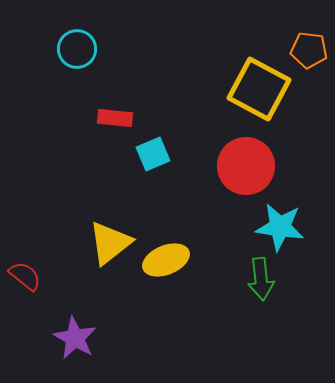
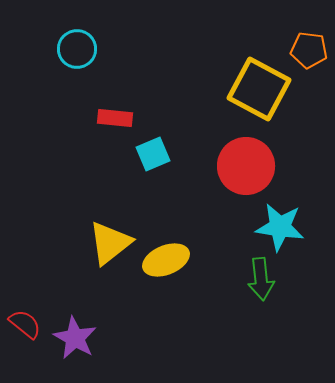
red semicircle: moved 48 px down
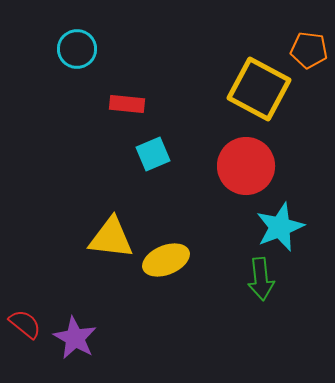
red rectangle: moved 12 px right, 14 px up
cyan star: rotated 30 degrees counterclockwise
yellow triangle: moved 1 px right, 5 px up; rotated 45 degrees clockwise
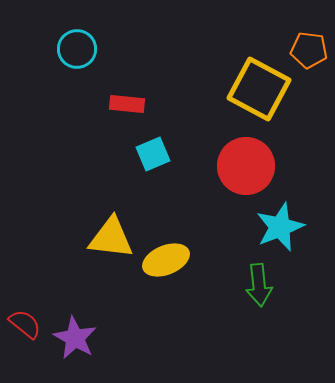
green arrow: moved 2 px left, 6 px down
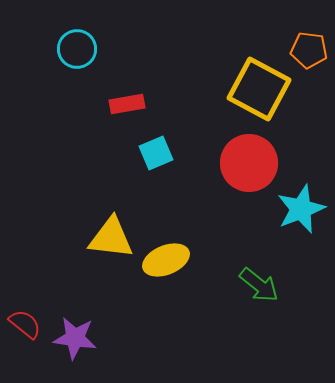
red rectangle: rotated 16 degrees counterclockwise
cyan square: moved 3 px right, 1 px up
red circle: moved 3 px right, 3 px up
cyan star: moved 21 px right, 18 px up
green arrow: rotated 45 degrees counterclockwise
purple star: rotated 21 degrees counterclockwise
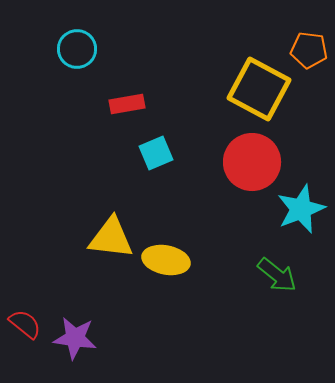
red circle: moved 3 px right, 1 px up
yellow ellipse: rotated 33 degrees clockwise
green arrow: moved 18 px right, 10 px up
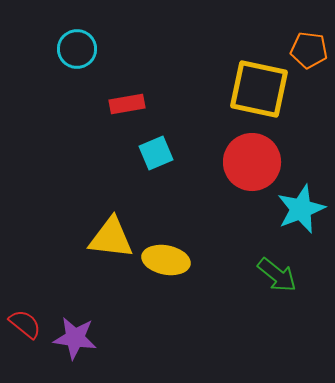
yellow square: rotated 16 degrees counterclockwise
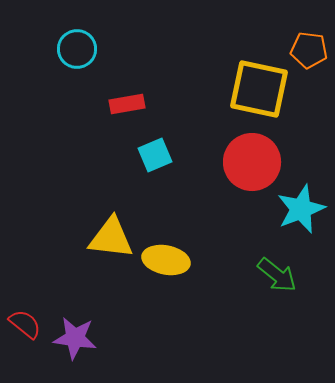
cyan square: moved 1 px left, 2 px down
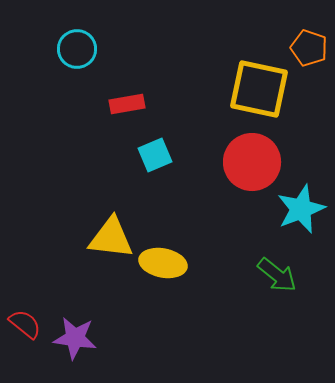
orange pentagon: moved 2 px up; rotated 12 degrees clockwise
yellow ellipse: moved 3 px left, 3 px down
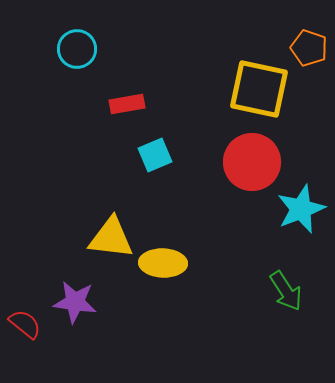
yellow ellipse: rotated 9 degrees counterclockwise
green arrow: moved 9 px right, 16 px down; rotated 18 degrees clockwise
purple star: moved 36 px up
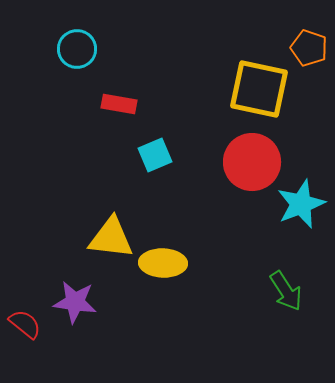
red rectangle: moved 8 px left; rotated 20 degrees clockwise
cyan star: moved 5 px up
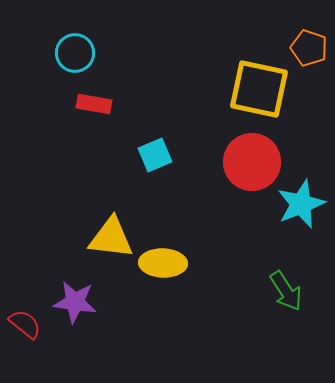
cyan circle: moved 2 px left, 4 px down
red rectangle: moved 25 px left
